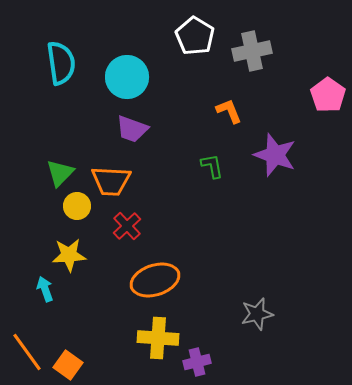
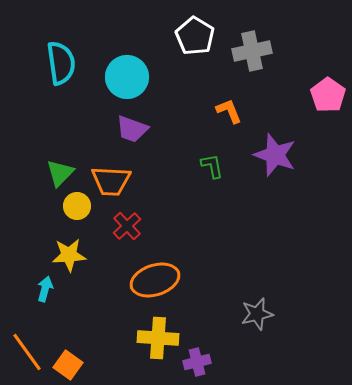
cyan arrow: rotated 35 degrees clockwise
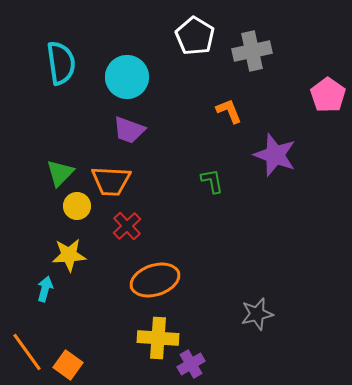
purple trapezoid: moved 3 px left, 1 px down
green L-shape: moved 15 px down
purple cross: moved 6 px left, 2 px down; rotated 16 degrees counterclockwise
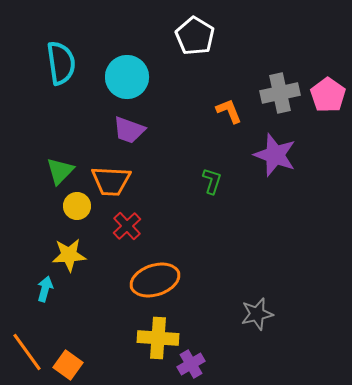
gray cross: moved 28 px right, 42 px down
green triangle: moved 2 px up
green L-shape: rotated 28 degrees clockwise
